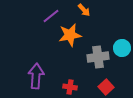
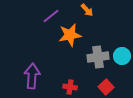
orange arrow: moved 3 px right
cyan circle: moved 8 px down
purple arrow: moved 4 px left
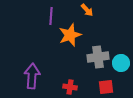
purple line: rotated 48 degrees counterclockwise
orange star: rotated 10 degrees counterclockwise
cyan circle: moved 1 px left, 7 px down
red square: rotated 35 degrees clockwise
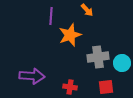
cyan circle: moved 1 px right
purple arrow: rotated 90 degrees clockwise
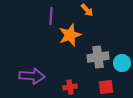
red cross: rotated 16 degrees counterclockwise
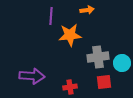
orange arrow: rotated 56 degrees counterclockwise
orange star: rotated 15 degrees clockwise
red square: moved 2 px left, 5 px up
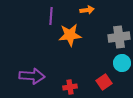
gray cross: moved 21 px right, 20 px up
red square: rotated 28 degrees counterclockwise
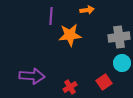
red cross: rotated 24 degrees counterclockwise
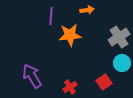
gray cross: rotated 25 degrees counterclockwise
purple arrow: rotated 125 degrees counterclockwise
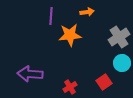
orange arrow: moved 2 px down
purple arrow: moved 2 px left, 2 px up; rotated 55 degrees counterclockwise
